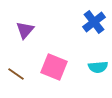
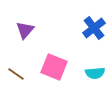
blue cross: moved 6 px down
cyan semicircle: moved 3 px left, 6 px down
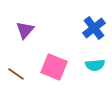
cyan semicircle: moved 8 px up
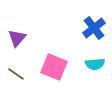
purple triangle: moved 8 px left, 8 px down
cyan semicircle: moved 1 px up
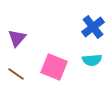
blue cross: moved 1 px left, 1 px up
cyan semicircle: moved 3 px left, 4 px up
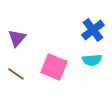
blue cross: moved 3 px down
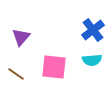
purple triangle: moved 4 px right, 1 px up
pink square: rotated 16 degrees counterclockwise
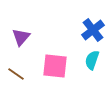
cyan semicircle: rotated 114 degrees clockwise
pink square: moved 1 px right, 1 px up
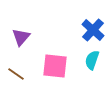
blue cross: rotated 10 degrees counterclockwise
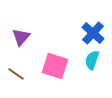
blue cross: moved 3 px down
pink square: rotated 12 degrees clockwise
